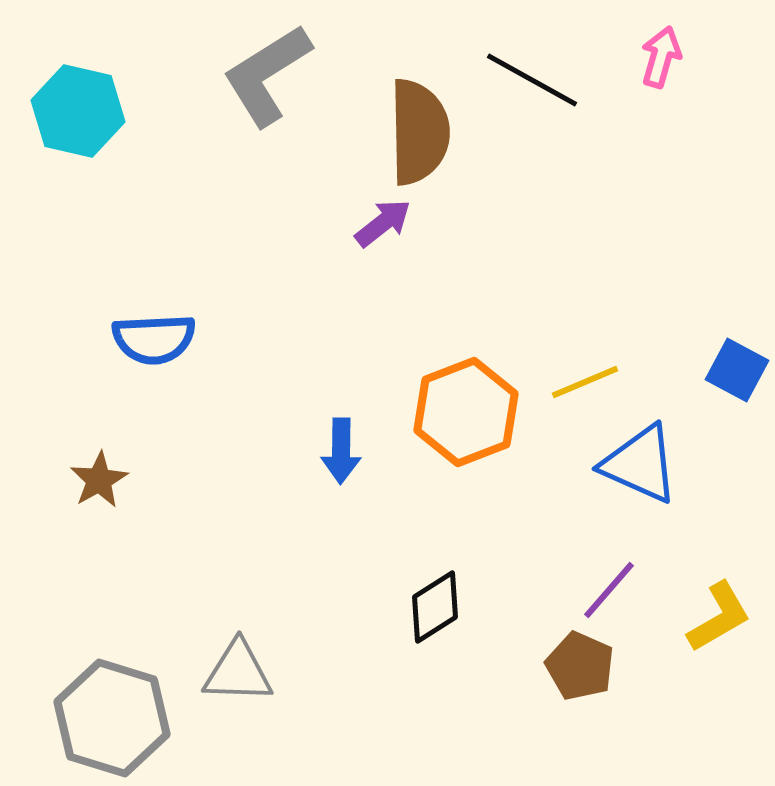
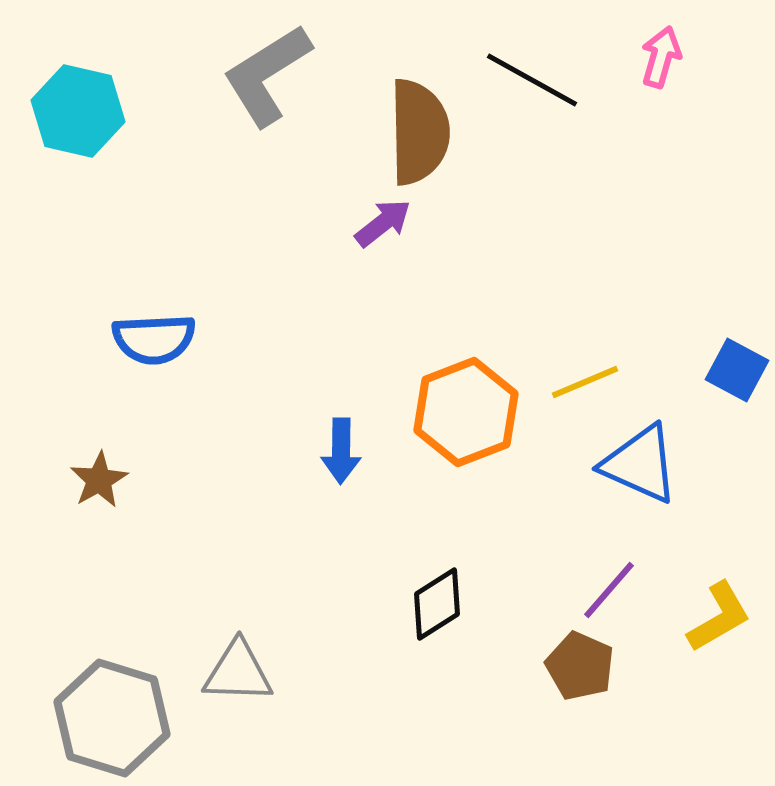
black diamond: moved 2 px right, 3 px up
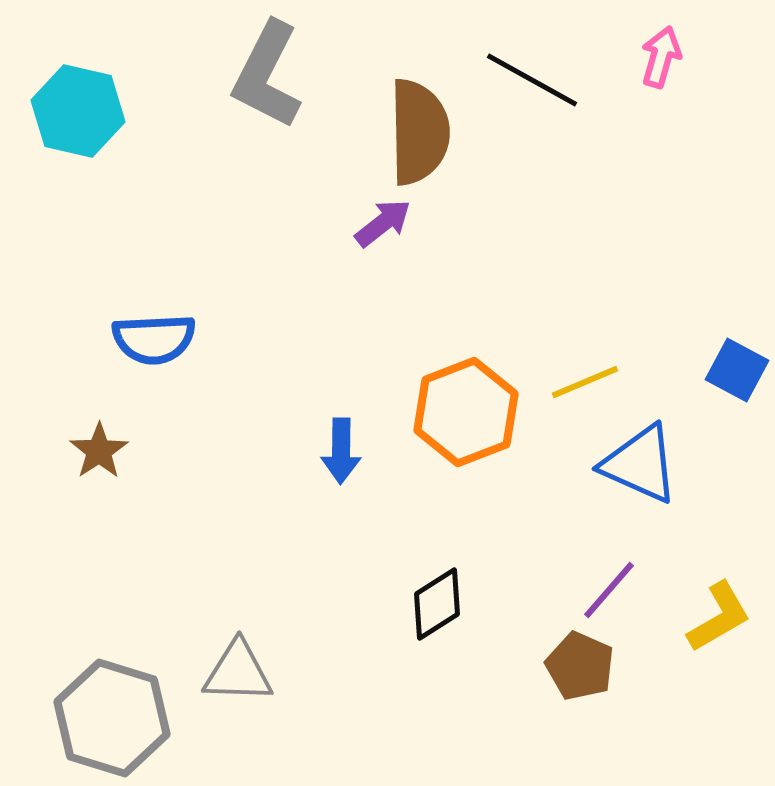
gray L-shape: rotated 31 degrees counterclockwise
brown star: moved 29 px up; rotated 4 degrees counterclockwise
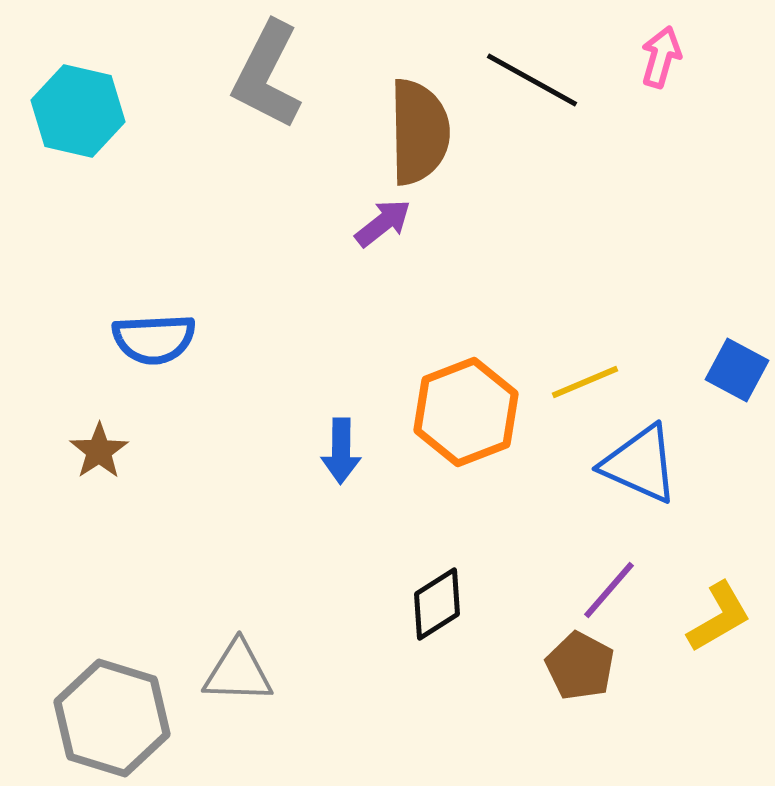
brown pentagon: rotated 4 degrees clockwise
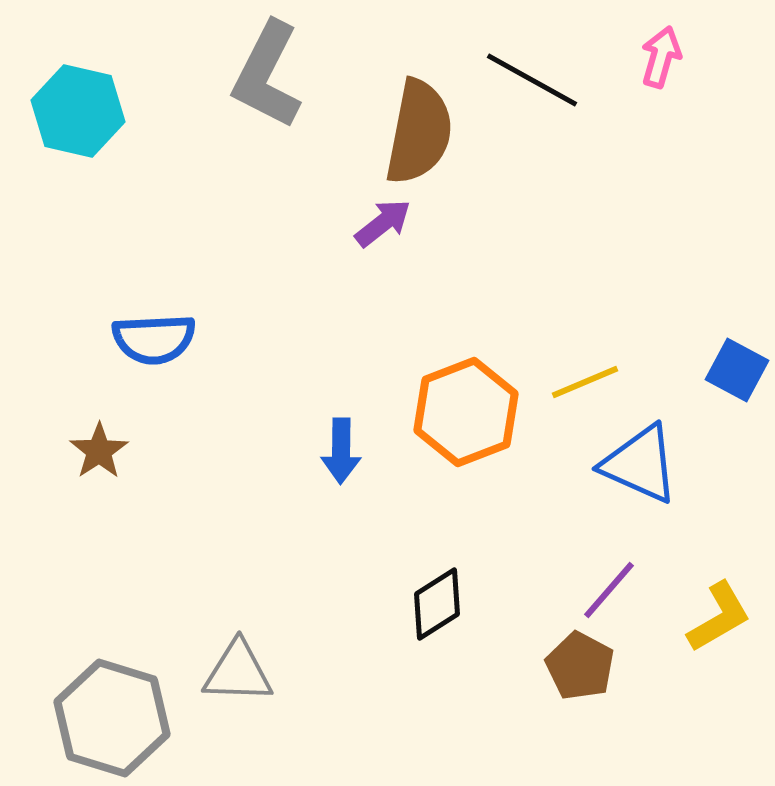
brown semicircle: rotated 12 degrees clockwise
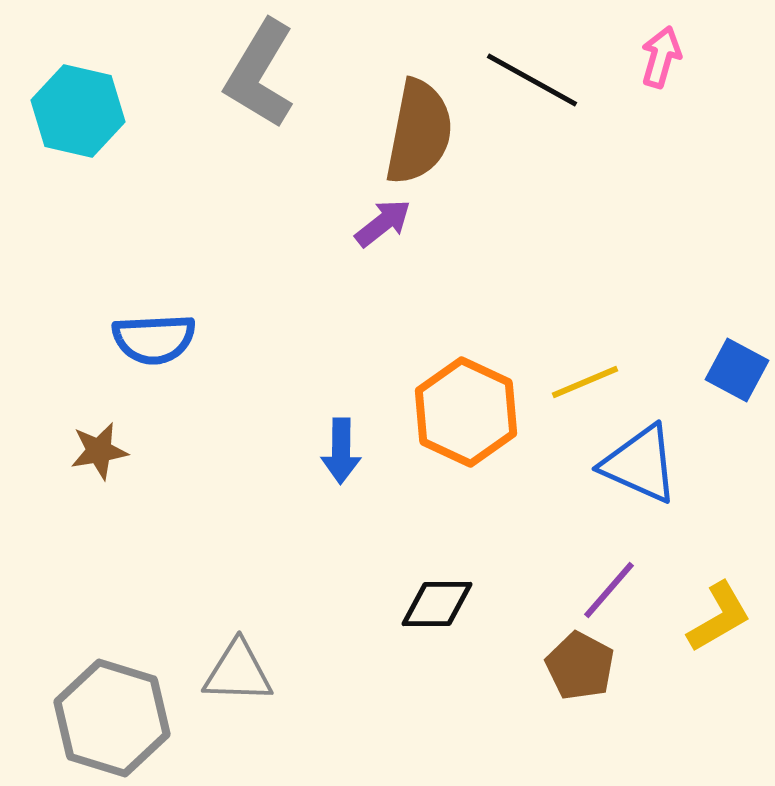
gray L-shape: moved 7 px left, 1 px up; rotated 4 degrees clockwise
orange hexagon: rotated 14 degrees counterclockwise
brown star: rotated 24 degrees clockwise
black diamond: rotated 32 degrees clockwise
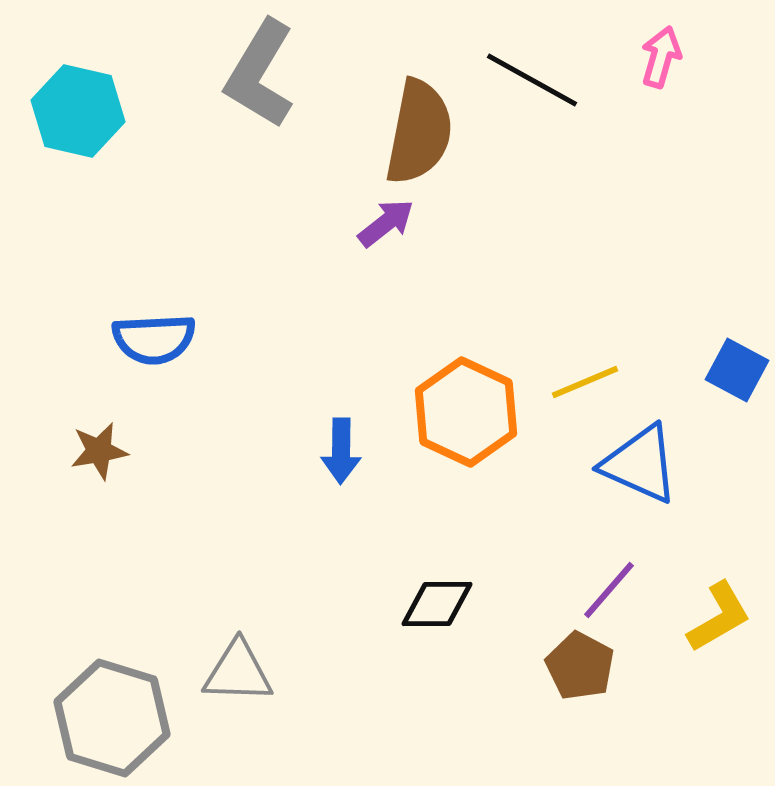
purple arrow: moved 3 px right
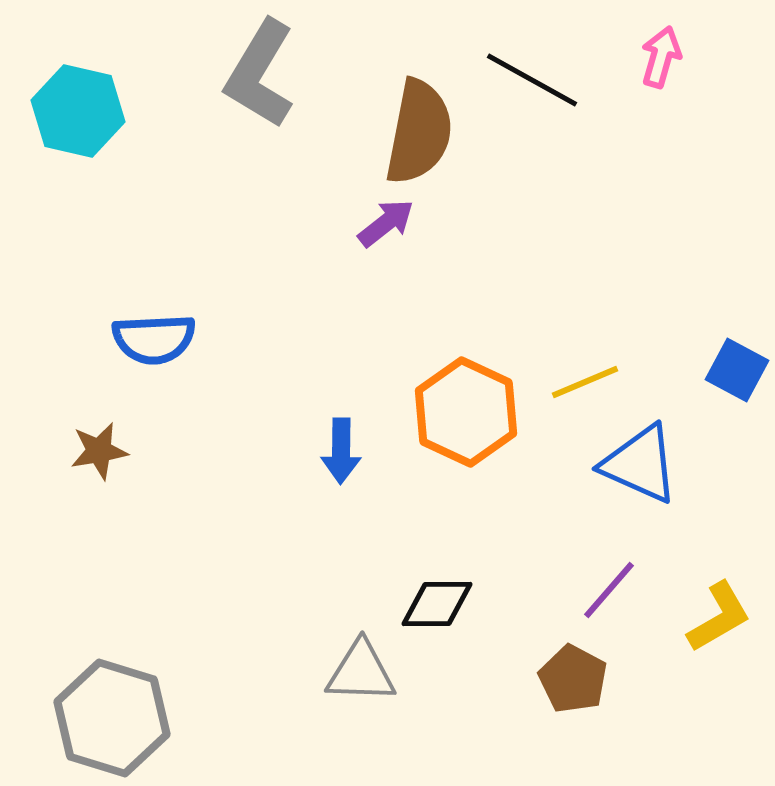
brown pentagon: moved 7 px left, 13 px down
gray triangle: moved 123 px right
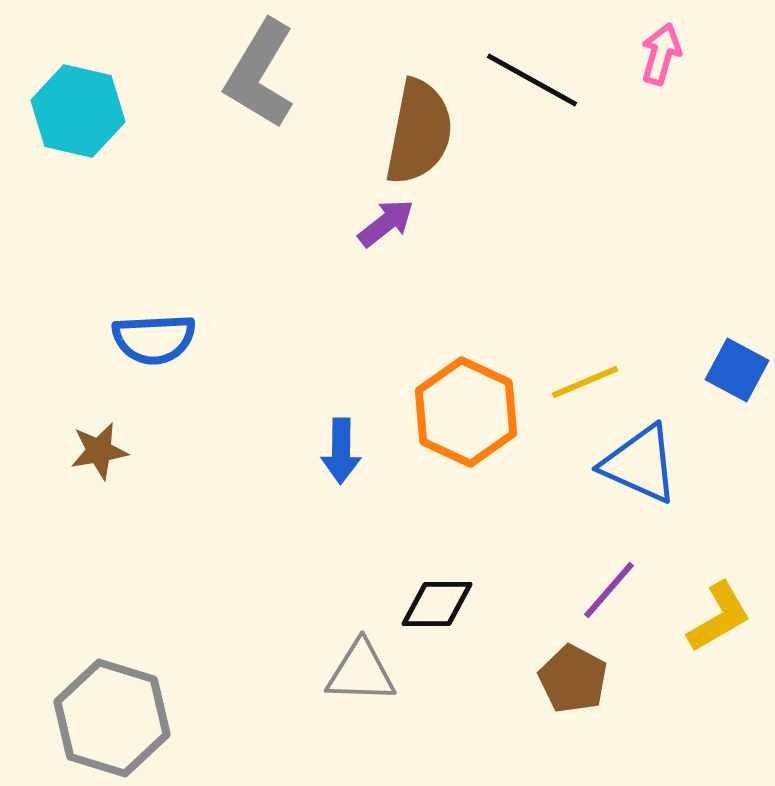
pink arrow: moved 3 px up
